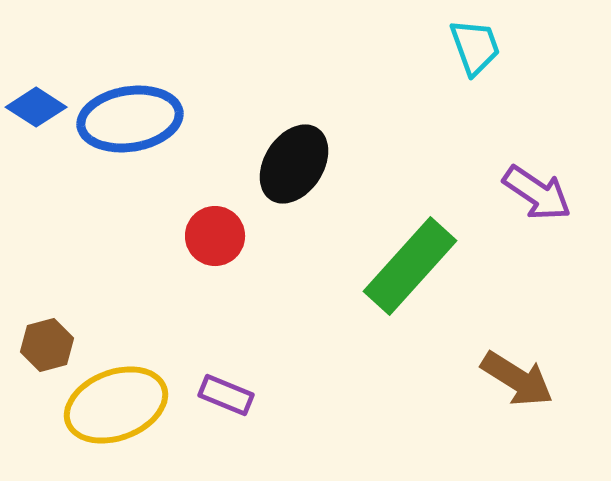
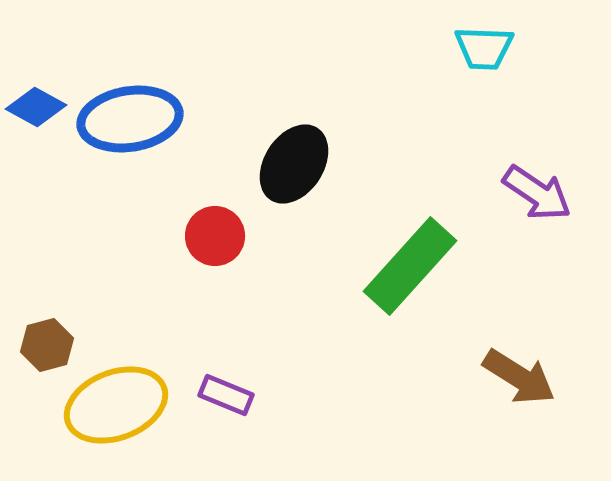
cyan trapezoid: moved 9 px right, 1 px down; rotated 112 degrees clockwise
blue diamond: rotated 4 degrees counterclockwise
brown arrow: moved 2 px right, 2 px up
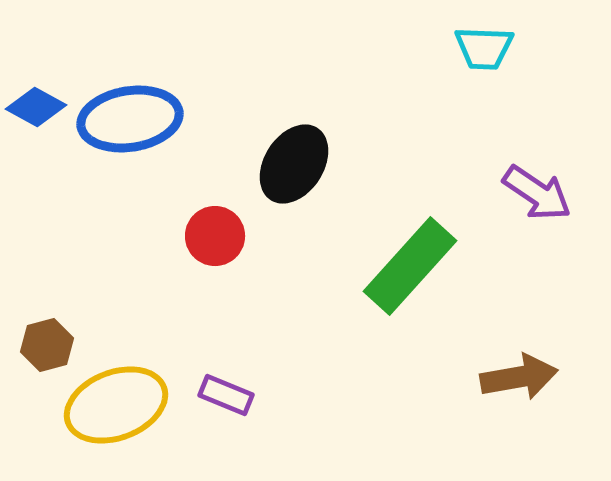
brown arrow: rotated 42 degrees counterclockwise
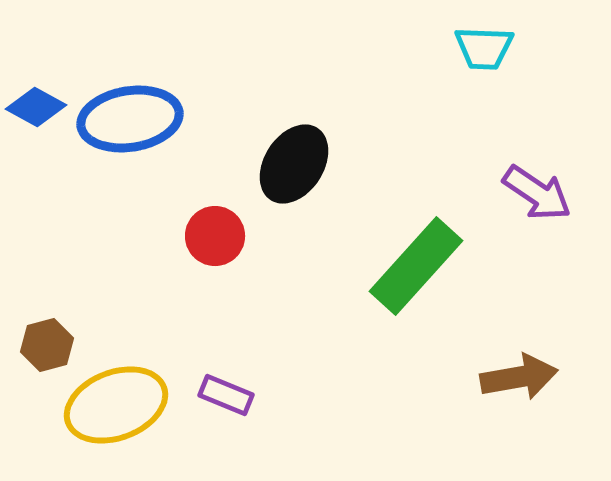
green rectangle: moved 6 px right
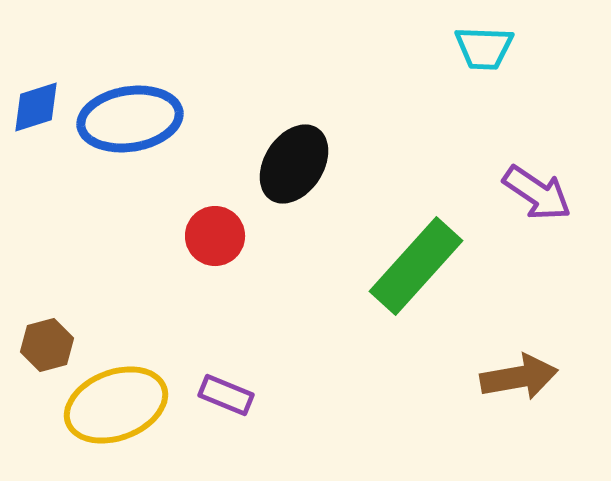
blue diamond: rotated 46 degrees counterclockwise
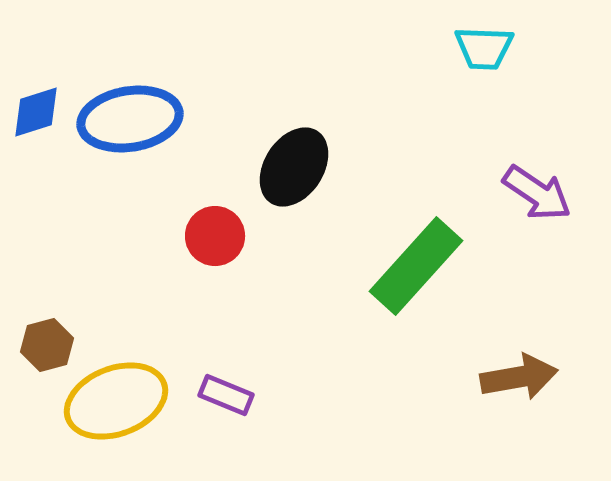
blue diamond: moved 5 px down
black ellipse: moved 3 px down
yellow ellipse: moved 4 px up
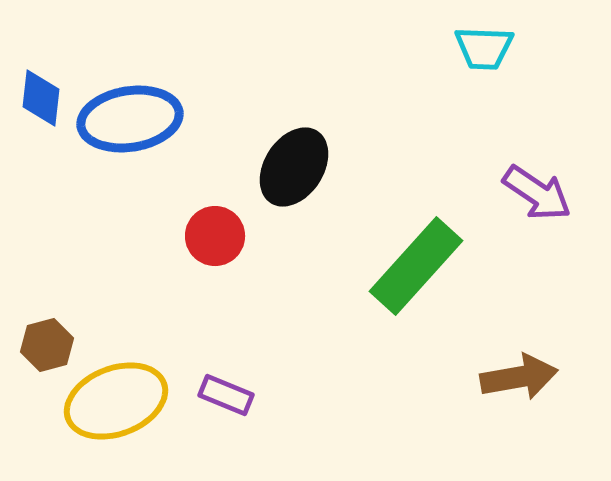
blue diamond: moved 5 px right, 14 px up; rotated 66 degrees counterclockwise
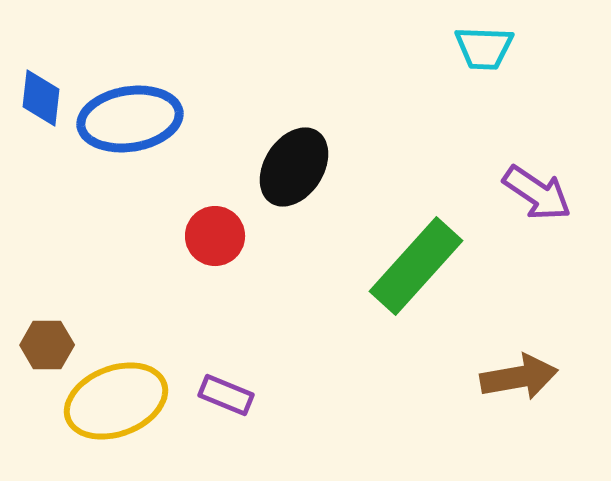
brown hexagon: rotated 15 degrees clockwise
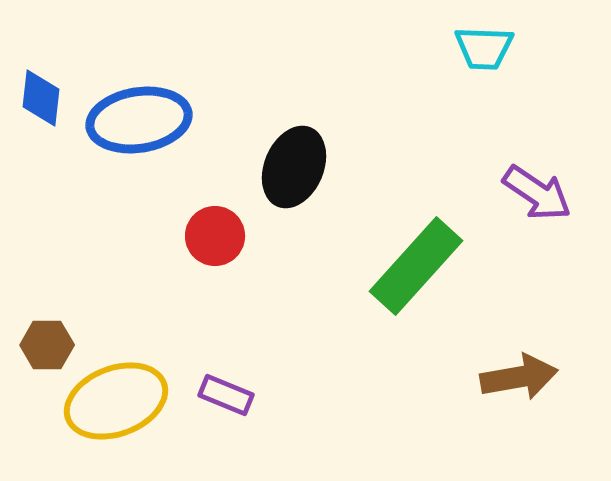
blue ellipse: moved 9 px right, 1 px down
black ellipse: rotated 10 degrees counterclockwise
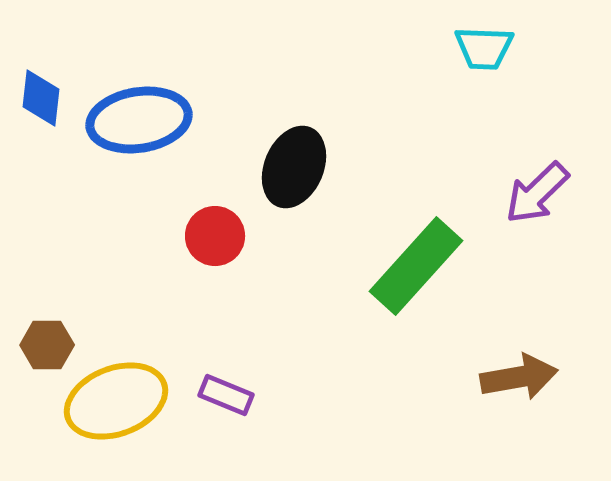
purple arrow: rotated 102 degrees clockwise
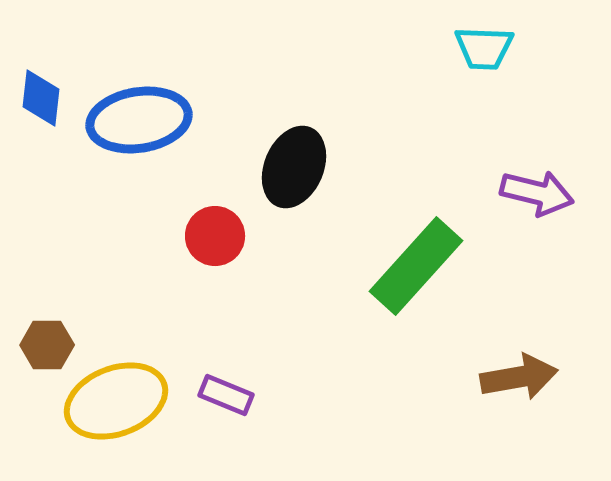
purple arrow: rotated 122 degrees counterclockwise
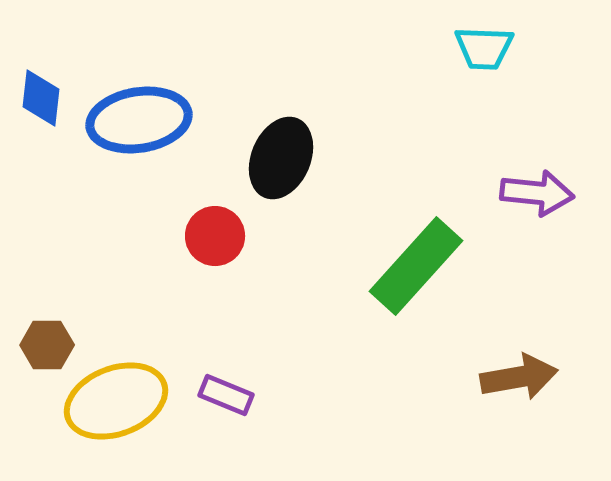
black ellipse: moved 13 px left, 9 px up
purple arrow: rotated 8 degrees counterclockwise
